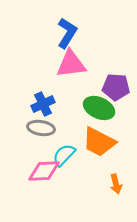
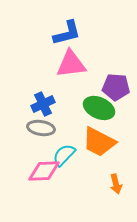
blue L-shape: rotated 44 degrees clockwise
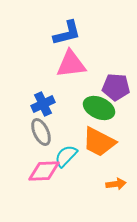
gray ellipse: moved 4 px down; rotated 56 degrees clockwise
cyan semicircle: moved 2 px right, 1 px down
orange arrow: rotated 84 degrees counterclockwise
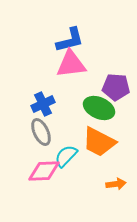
blue L-shape: moved 3 px right, 7 px down
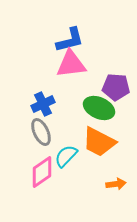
pink diamond: moved 2 px left, 1 px down; rotated 32 degrees counterclockwise
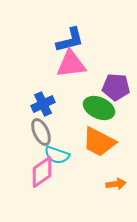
cyan semicircle: moved 9 px left, 1 px up; rotated 115 degrees counterclockwise
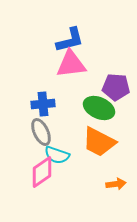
blue cross: rotated 20 degrees clockwise
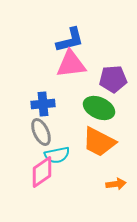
purple pentagon: moved 3 px left, 8 px up; rotated 8 degrees counterclockwise
cyan semicircle: rotated 30 degrees counterclockwise
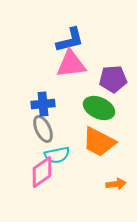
gray ellipse: moved 2 px right, 3 px up
